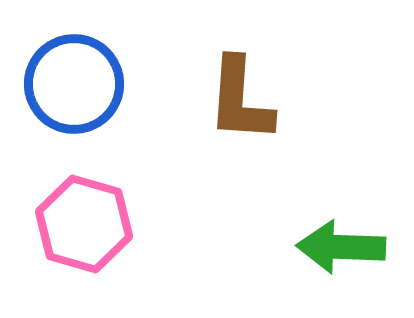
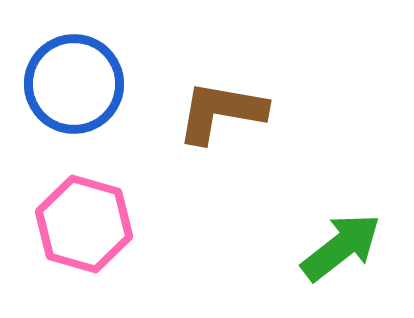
brown L-shape: moved 19 px left, 12 px down; rotated 96 degrees clockwise
green arrow: rotated 140 degrees clockwise
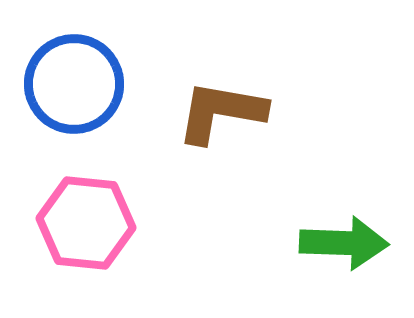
pink hexagon: moved 2 px right, 1 px up; rotated 10 degrees counterclockwise
green arrow: moved 3 px right, 4 px up; rotated 40 degrees clockwise
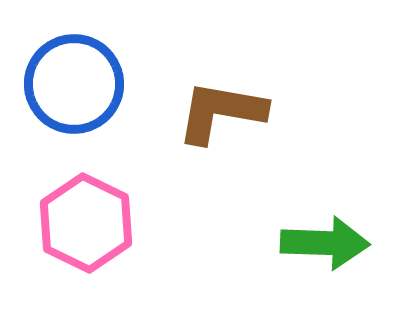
pink hexagon: rotated 20 degrees clockwise
green arrow: moved 19 px left
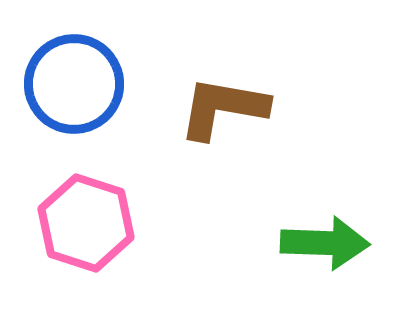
brown L-shape: moved 2 px right, 4 px up
pink hexagon: rotated 8 degrees counterclockwise
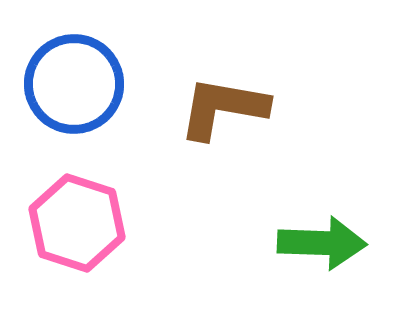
pink hexagon: moved 9 px left
green arrow: moved 3 px left
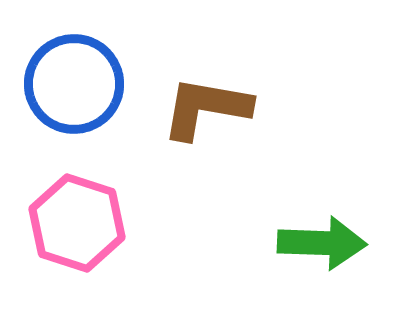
brown L-shape: moved 17 px left
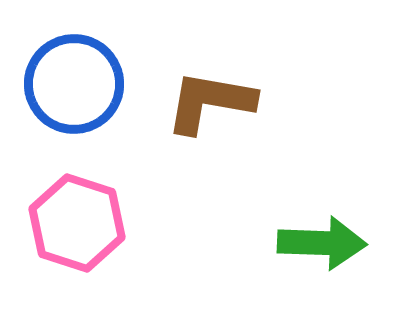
brown L-shape: moved 4 px right, 6 px up
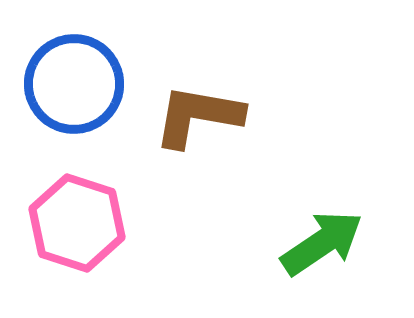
brown L-shape: moved 12 px left, 14 px down
green arrow: rotated 36 degrees counterclockwise
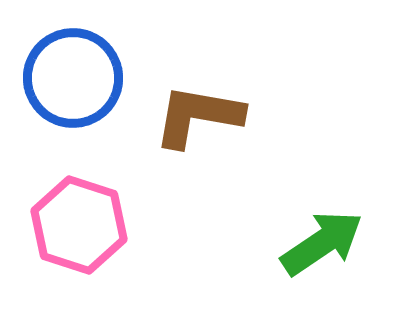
blue circle: moved 1 px left, 6 px up
pink hexagon: moved 2 px right, 2 px down
